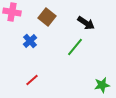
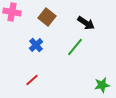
blue cross: moved 6 px right, 4 px down
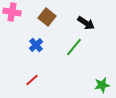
green line: moved 1 px left
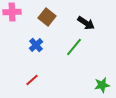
pink cross: rotated 12 degrees counterclockwise
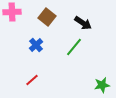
black arrow: moved 3 px left
